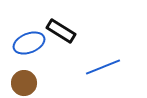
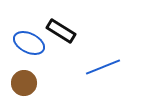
blue ellipse: rotated 48 degrees clockwise
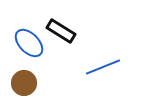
blue ellipse: rotated 20 degrees clockwise
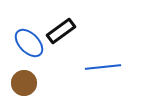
black rectangle: rotated 68 degrees counterclockwise
blue line: rotated 16 degrees clockwise
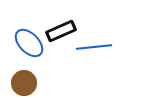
black rectangle: rotated 12 degrees clockwise
blue line: moved 9 px left, 20 px up
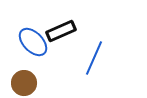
blue ellipse: moved 4 px right, 1 px up
blue line: moved 11 px down; rotated 60 degrees counterclockwise
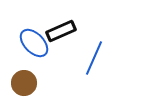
blue ellipse: moved 1 px right, 1 px down
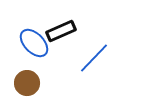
blue line: rotated 20 degrees clockwise
brown circle: moved 3 px right
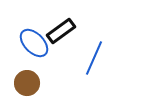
black rectangle: rotated 12 degrees counterclockwise
blue line: rotated 20 degrees counterclockwise
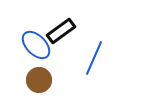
blue ellipse: moved 2 px right, 2 px down
brown circle: moved 12 px right, 3 px up
